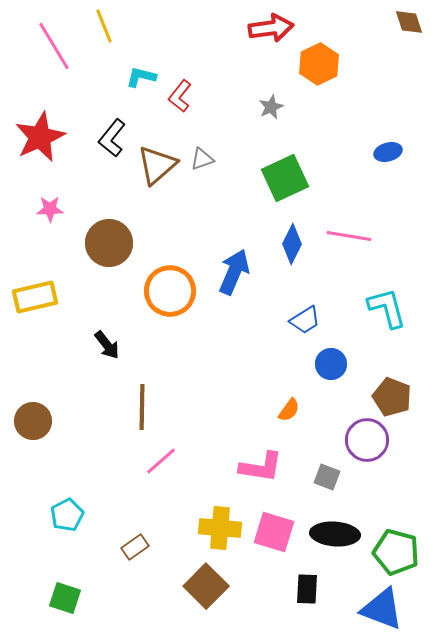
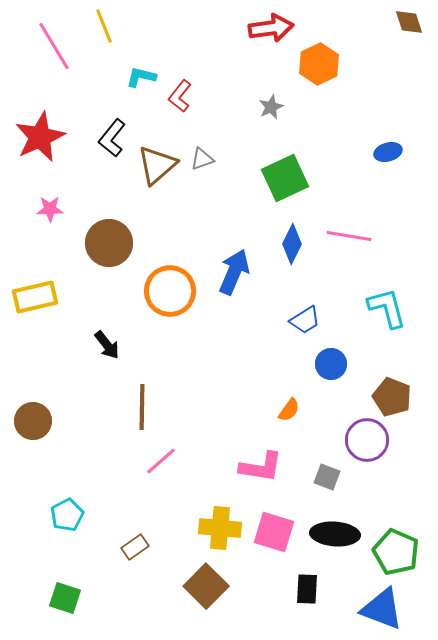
green pentagon at (396, 552): rotated 9 degrees clockwise
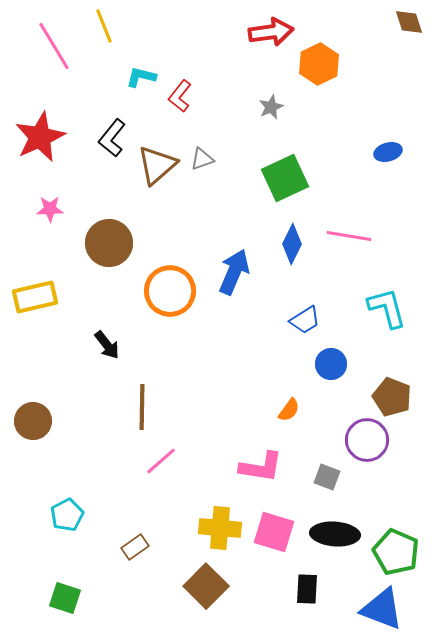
red arrow at (271, 28): moved 4 px down
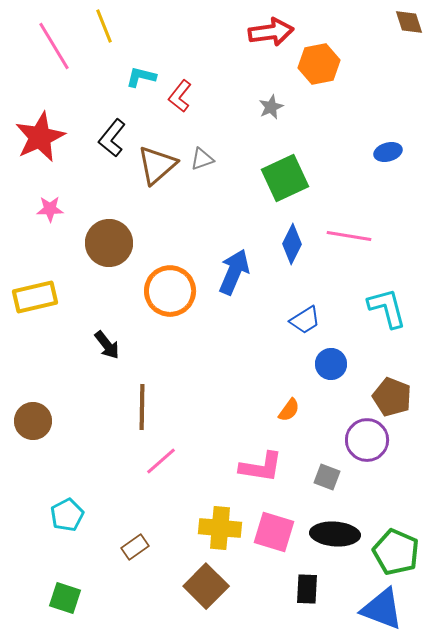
orange hexagon at (319, 64): rotated 15 degrees clockwise
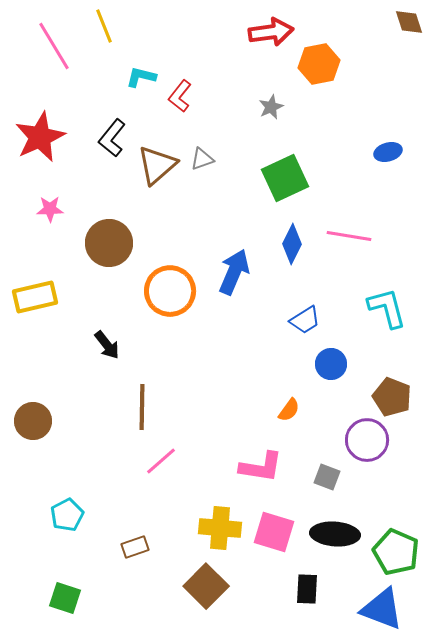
brown rectangle at (135, 547): rotated 16 degrees clockwise
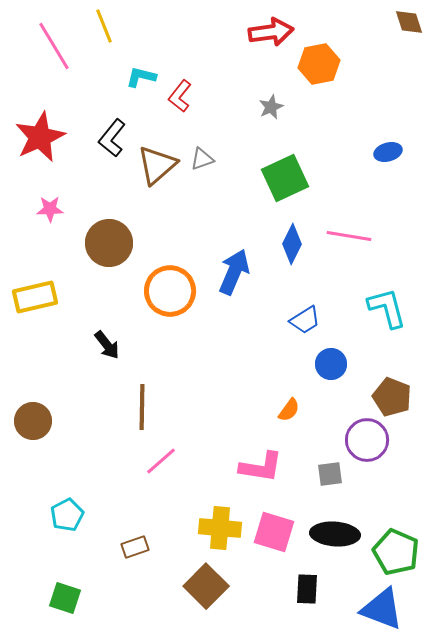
gray square at (327, 477): moved 3 px right, 3 px up; rotated 28 degrees counterclockwise
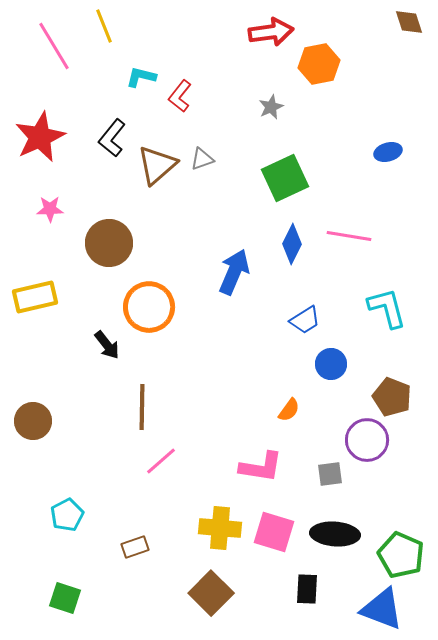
orange circle at (170, 291): moved 21 px left, 16 px down
green pentagon at (396, 552): moved 5 px right, 3 px down
brown square at (206, 586): moved 5 px right, 7 px down
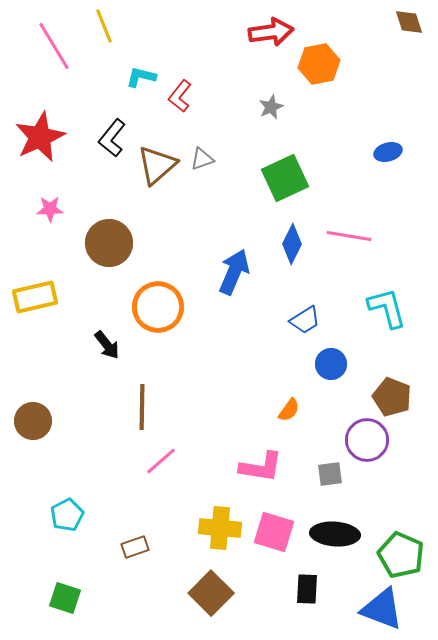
orange circle at (149, 307): moved 9 px right
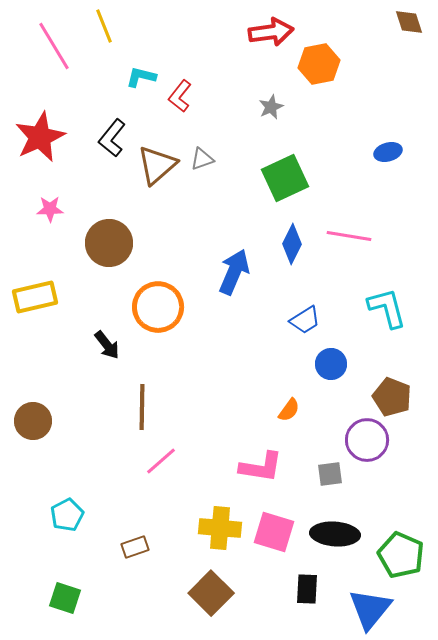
blue triangle at (382, 609): moved 12 px left; rotated 48 degrees clockwise
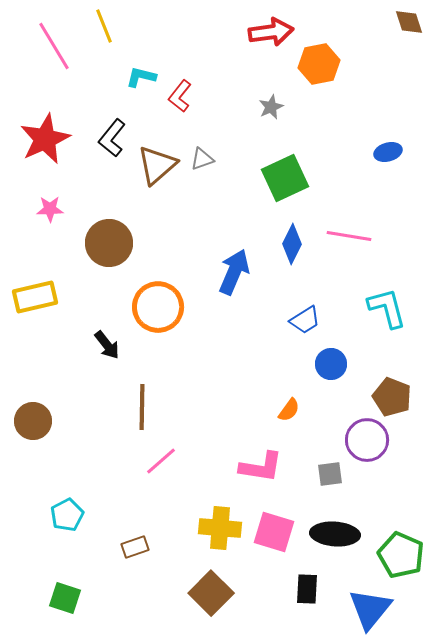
red star at (40, 137): moved 5 px right, 2 px down
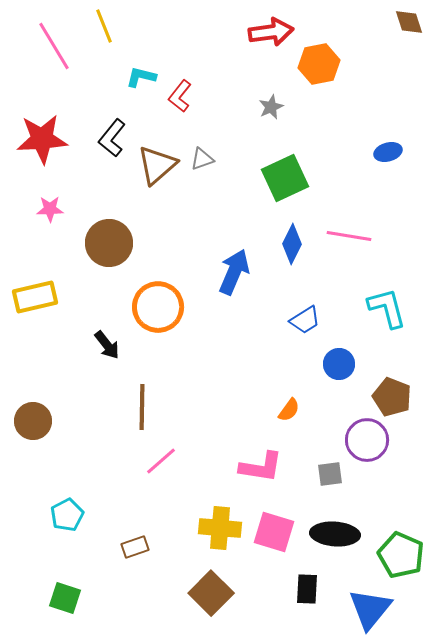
red star at (45, 139): moved 3 px left; rotated 21 degrees clockwise
blue circle at (331, 364): moved 8 px right
